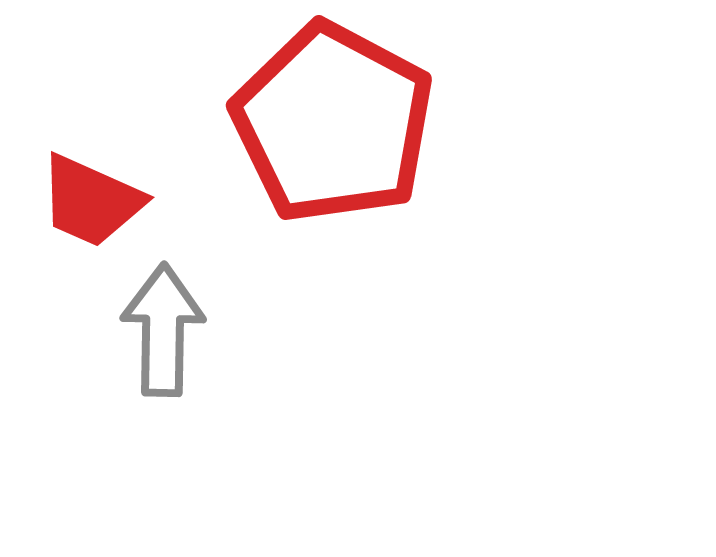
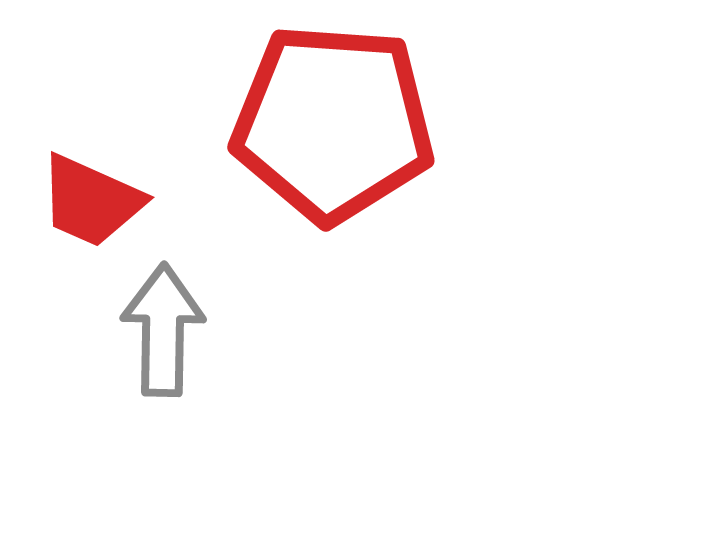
red pentagon: rotated 24 degrees counterclockwise
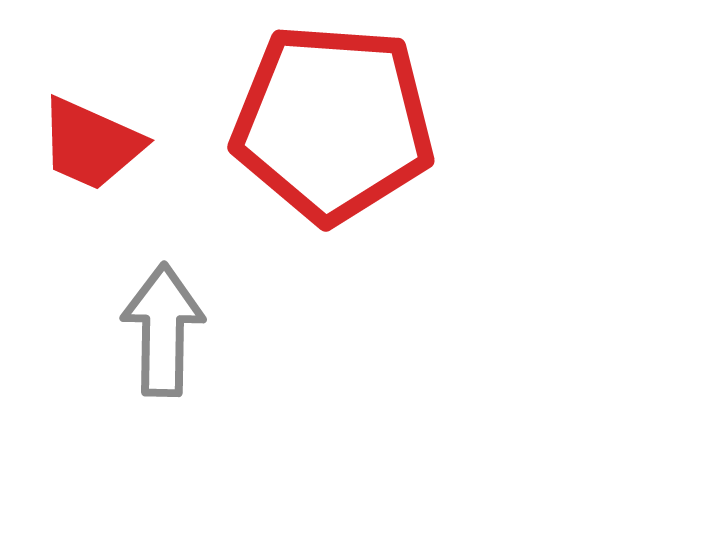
red trapezoid: moved 57 px up
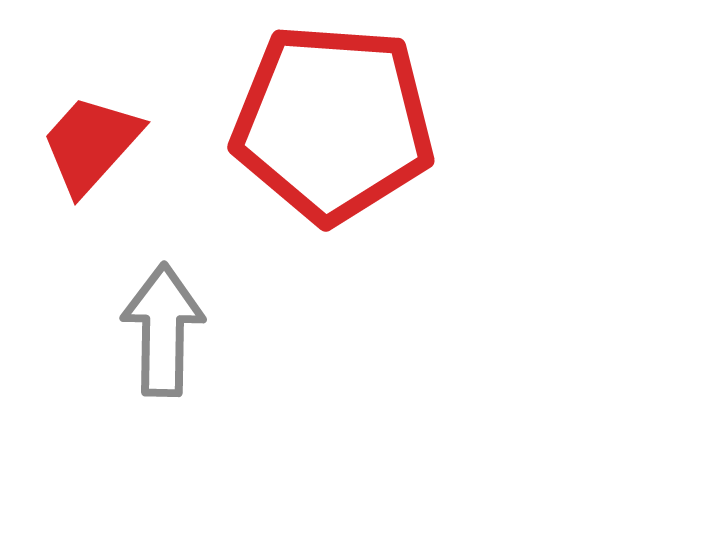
red trapezoid: rotated 108 degrees clockwise
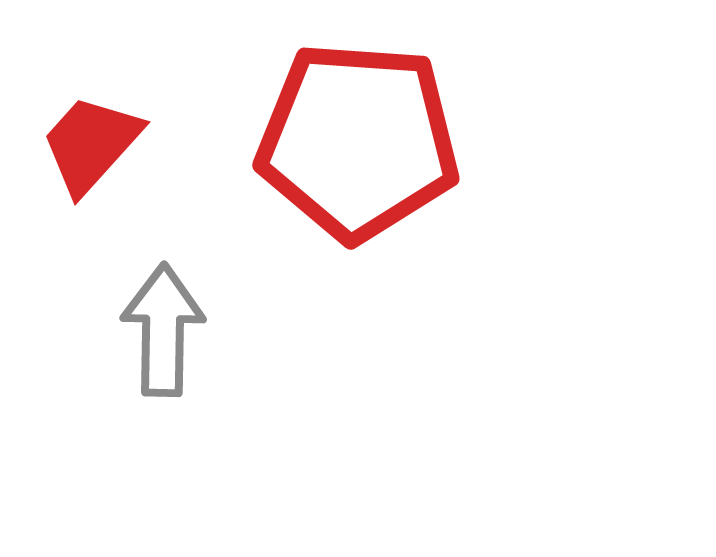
red pentagon: moved 25 px right, 18 px down
